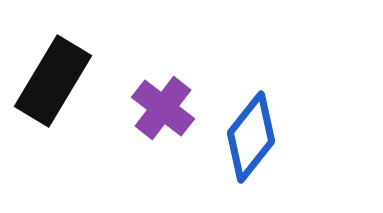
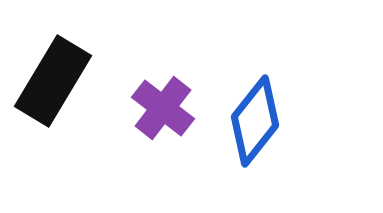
blue diamond: moved 4 px right, 16 px up
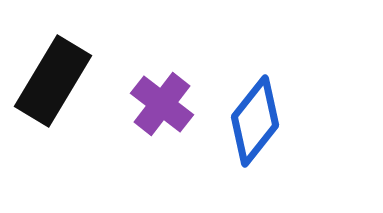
purple cross: moved 1 px left, 4 px up
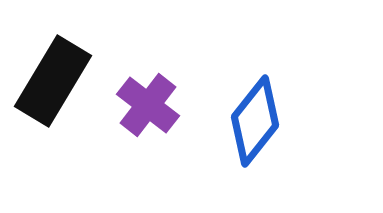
purple cross: moved 14 px left, 1 px down
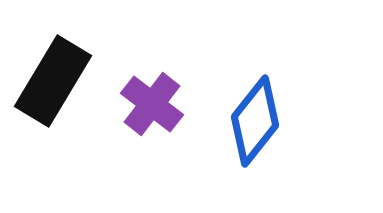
purple cross: moved 4 px right, 1 px up
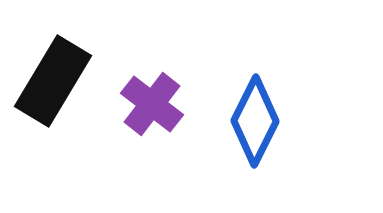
blue diamond: rotated 12 degrees counterclockwise
